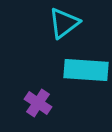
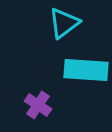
purple cross: moved 2 px down
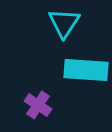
cyan triangle: rotated 20 degrees counterclockwise
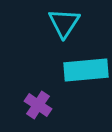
cyan rectangle: rotated 9 degrees counterclockwise
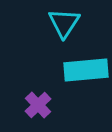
purple cross: rotated 12 degrees clockwise
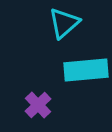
cyan triangle: rotated 16 degrees clockwise
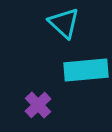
cyan triangle: rotated 36 degrees counterclockwise
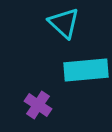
purple cross: rotated 12 degrees counterclockwise
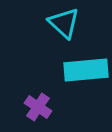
purple cross: moved 2 px down
